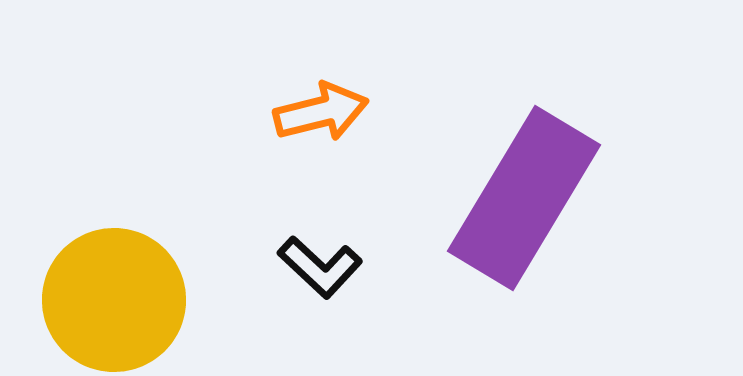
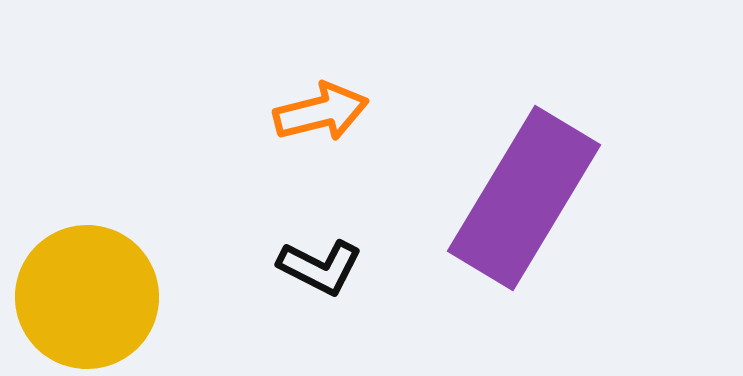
black L-shape: rotated 16 degrees counterclockwise
yellow circle: moved 27 px left, 3 px up
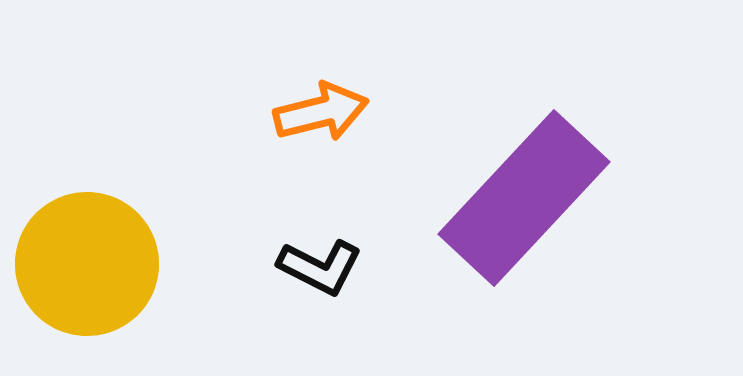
purple rectangle: rotated 12 degrees clockwise
yellow circle: moved 33 px up
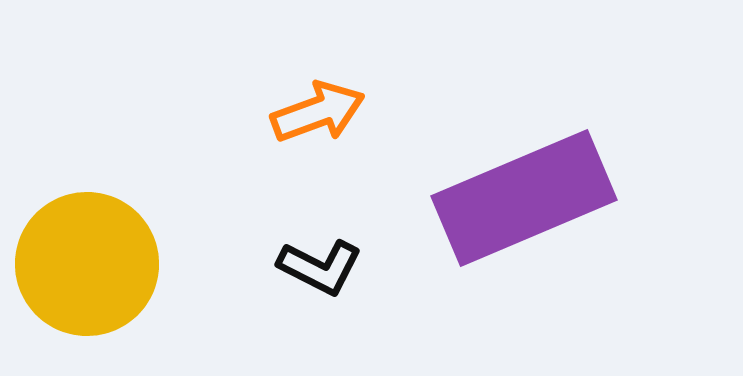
orange arrow: moved 3 px left; rotated 6 degrees counterclockwise
purple rectangle: rotated 24 degrees clockwise
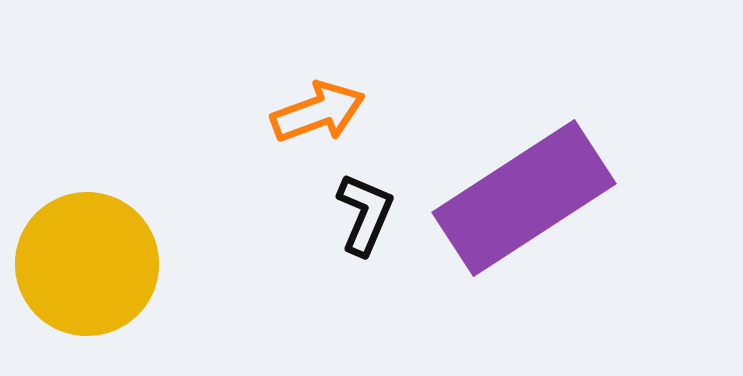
purple rectangle: rotated 10 degrees counterclockwise
black L-shape: moved 45 px right, 53 px up; rotated 94 degrees counterclockwise
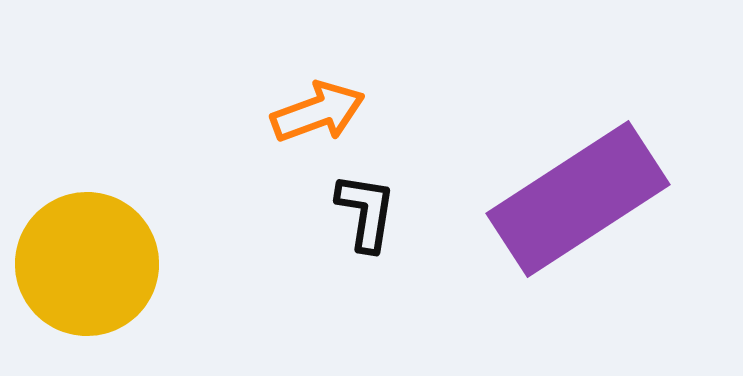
purple rectangle: moved 54 px right, 1 px down
black L-shape: moved 1 px right, 2 px up; rotated 14 degrees counterclockwise
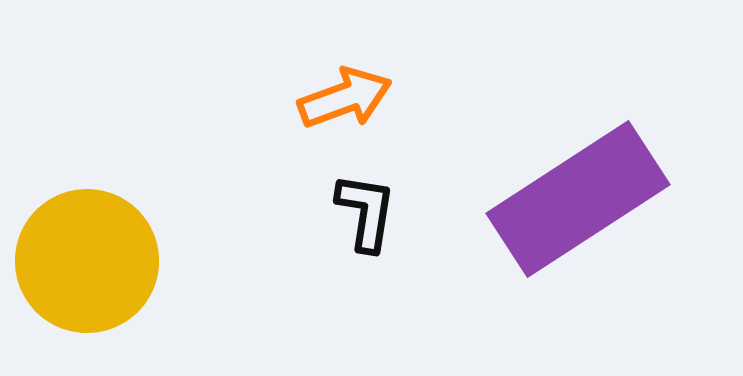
orange arrow: moved 27 px right, 14 px up
yellow circle: moved 3 px up
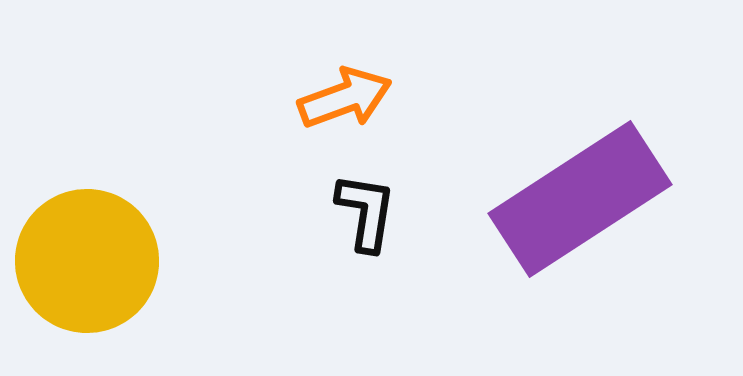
purple rectangle: moved 2 px right
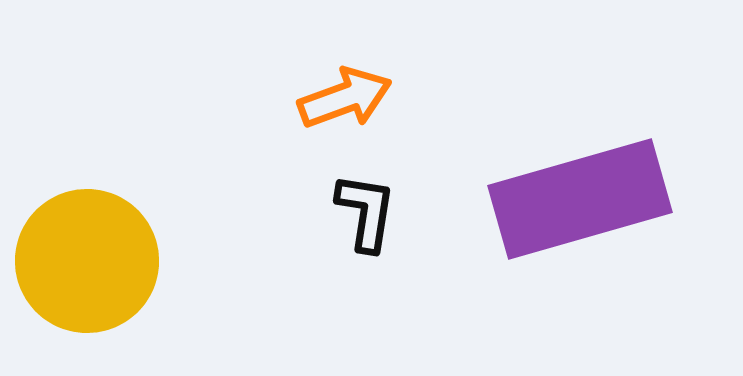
purple rectangle: rotated 17 degrees clockwise
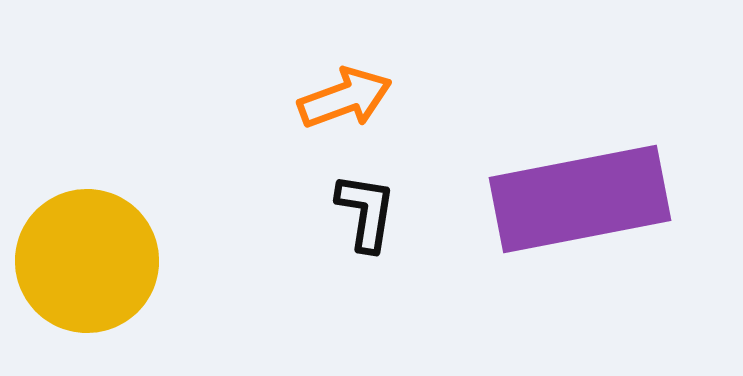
purple rectangle: rotated 5 degrees clockwise
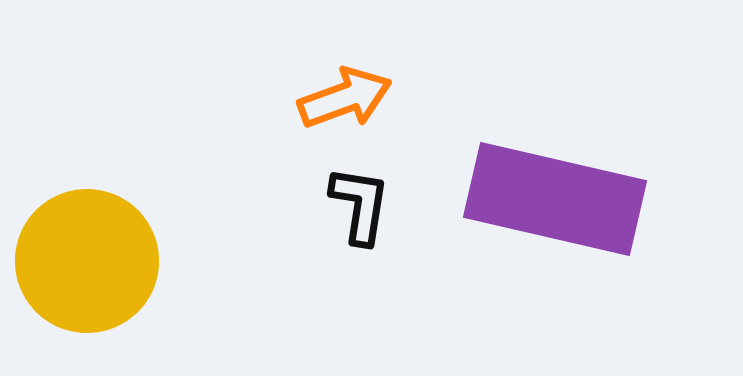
purple rectangle: moved 25 px left; rotated 24 degrees clockwise
black L-shape: moved 6 px left, 7 px up
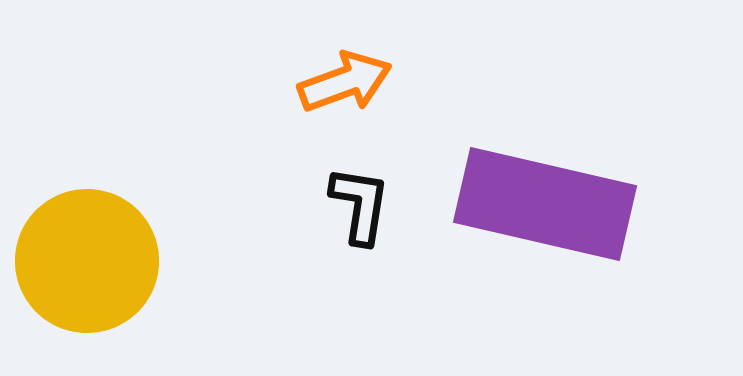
orange arrow: moved 16 px up
purple rectangle: moved 10 px left, 5 px down
